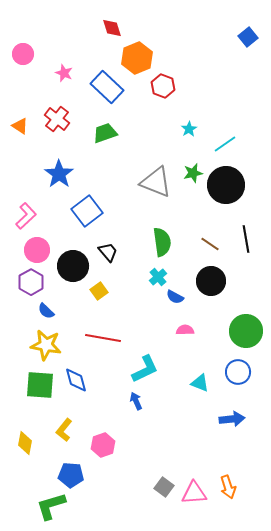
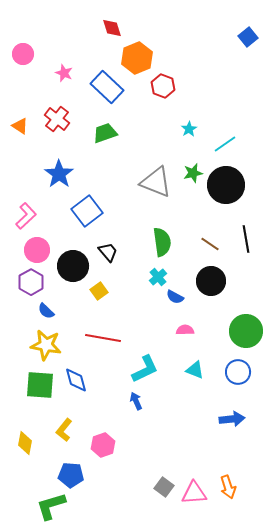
cyan triangle at (200, 383): moved 5 px left, 13 px up
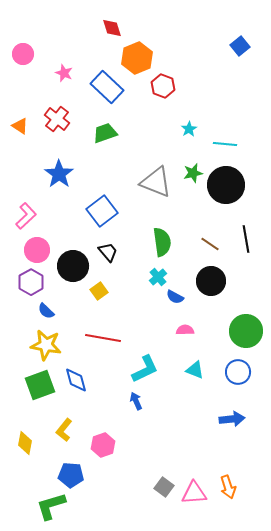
blue square at (248, 37): moved 8 px left, 9 px down
cyan line at (225, 144): rotated 40 degrees clockwise
blue square at (87, 211): moved 15 px right
green square at (40, 385): rotated 24 degrees counterclockwise
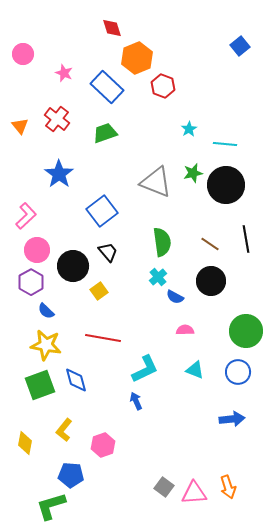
orange triangle at (20, 126): rotated 18 degrees clockwise
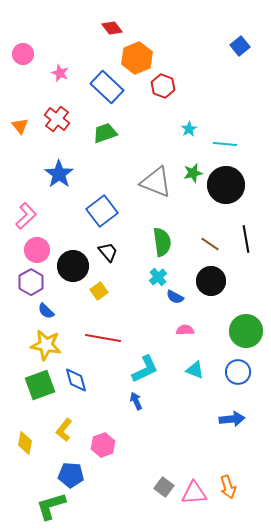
red diamond at (112, 28): rotated 20 degrees counterclockwise
pink star at (64, 73): moved 4 px left
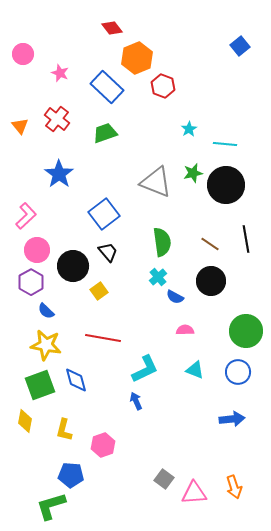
blue square at (102, 211): moved 2 px right, 3 px down
yellow L-shape at (64, 430): rotated 25 degrees counterclockwise
yellow diamond at (25, 443): moved 22 px up
gray square at (164, 487): moved 8 px up
orange arrow at (228, 487): moved 6 px right
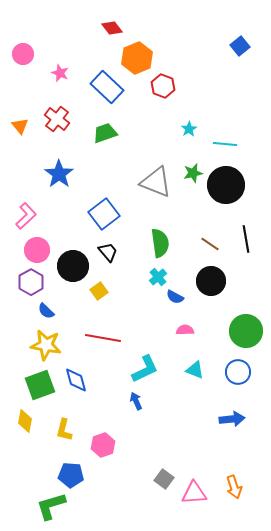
green semicircle at (162, 242): moved 2 px left, 1 px down
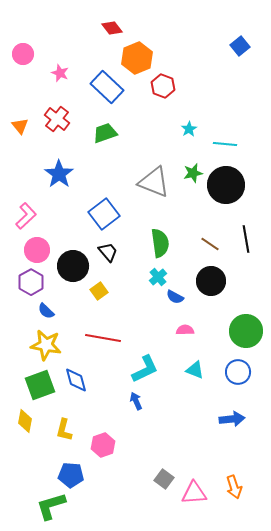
gray triangle at (156, 182): moved 2 px left
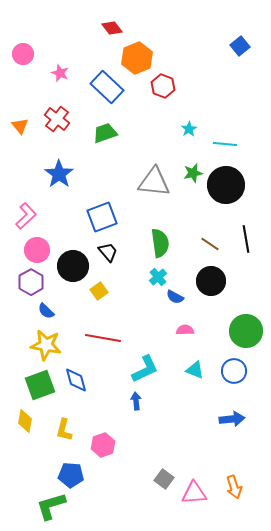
gray triangle at (154, 182): rotated 16 degrees counterclockwise
blue square at (104, 214): moved 2 px left, 3 px down; rotated 16 degrees clockwise
blue circle at (238, 372): moved 4 px left, 1 px up
blue arrow at (136, 401): rotated 18 degrees clockwise
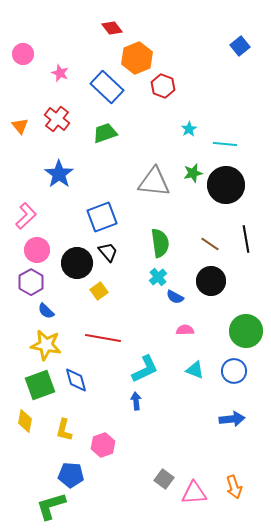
black circle at (73, 266): moved 4 px right, 3 px up
